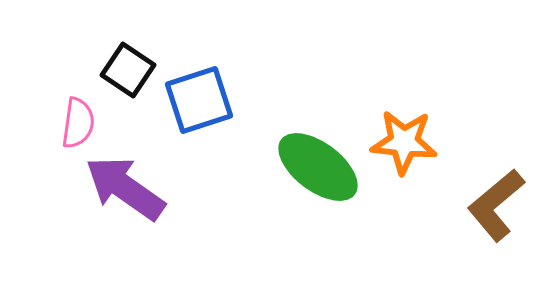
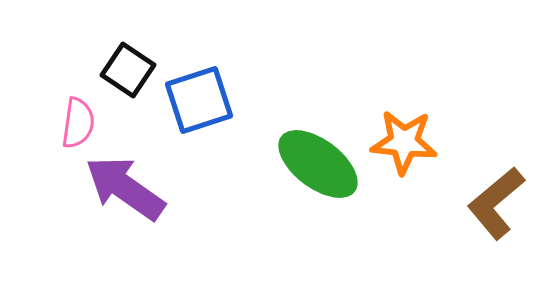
green ellipse: moved 3 px up
brown L-shape: moved 2 px up
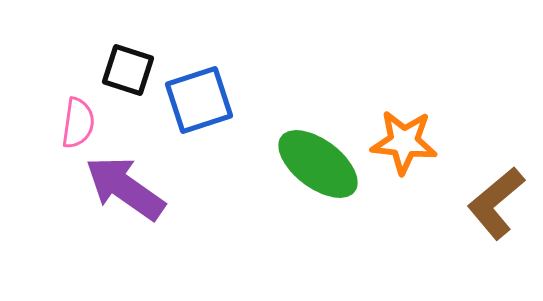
black square: rotated 16 degrees counterclockwise
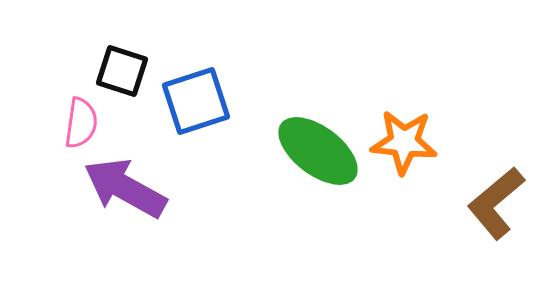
black square: moved 6 px left, 1 px down
blue square: moved 3 px left, 1 px down
pink semicircle: moved 3 px right
green ellipse: moved 13 px up
purple arrow: rotated 6 degrees counterclockwise
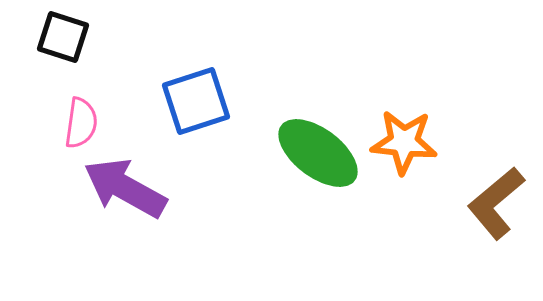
black square: moved 59 px left, 34 px up
green ellipse: moved 2 px down
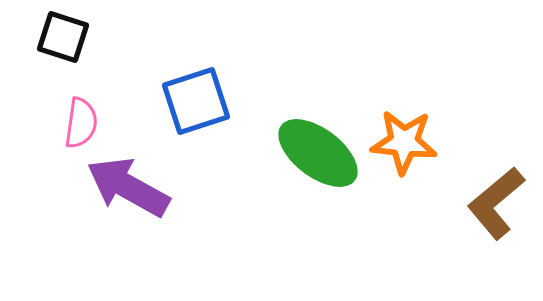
purple arrow: moved 3 px right, 1 px up
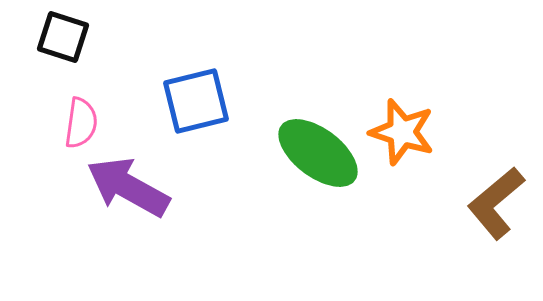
blue square: rotated 4 degrees clockwise
orange star: moved 2 px left, 10 px up; rotated 12 degrees clockwise
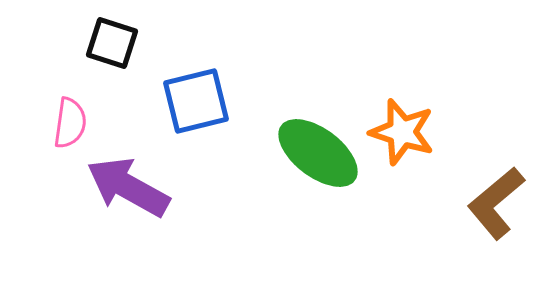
black square: moved 49 px right, 6 px down
pink semicircle: moved 11 px left
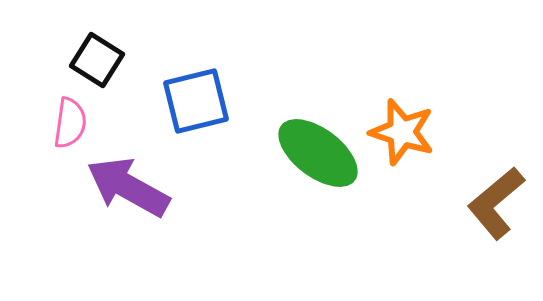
black square: moved 15 px left, 17 px down; rotated 14 degrees clockwise
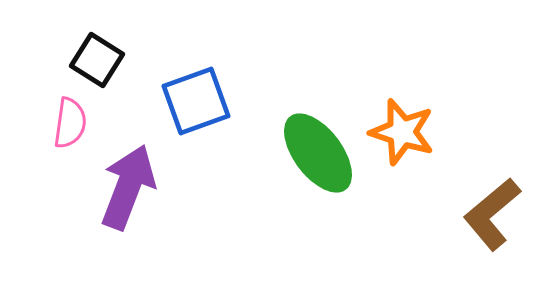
blue square: rotated 6 degrees counterclockwise
green ellipse: rotated 16 degrees clockwise
purple arrow: rotated 82 degrees clockwise
brown L-shape: moved 4 px left, 11 px down
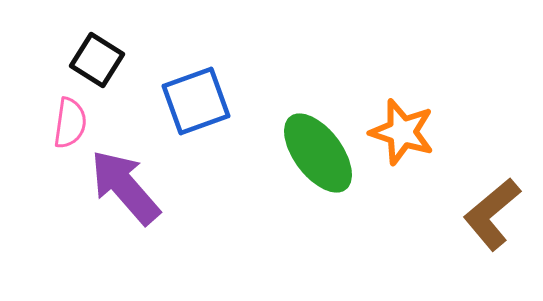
purple arrow: moved 3 px left; rotated 62 degrees counterclockwise
